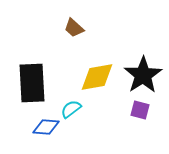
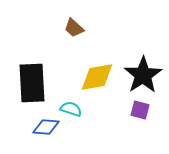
cyan semicircle: rotated 55 degrees clockwise
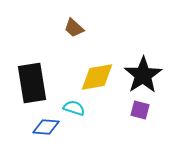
black rectangle: rotated 6 degrees counterclockwise
cyan semicircle: moved 3 px right, 1 px up
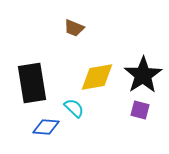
brown trapezoid: rotated 20 degrees counterclockwise
cyan semicircle: rotated 25 degrees clockwise
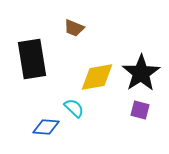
black star: moved 2 px left, 2 px up
black rectangle: moved 24 px up
